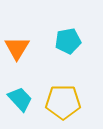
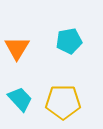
cyan pentagon: moved 1 px right
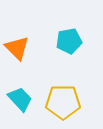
orange triangle: rotated 16 degrees counterclockwise
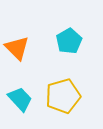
cyan pentagon: rotated 20 degrees counterclockwise
yellow pentagon: moved 6 px up; rotated 16 degrees counterclockwise
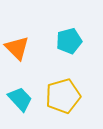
cyan pentagon: rotated 15 degrees clockwise
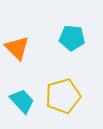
cyan pentagon: moved 3 px right, 3 px up; rotated 20 degrees clockwise
cyan trapezoid: moved 2 px right, 2 px down
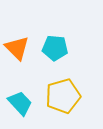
cyan pentagon: moved 17 px left, 10 px down
cyan trapezoid: moved 2 px left, 2 px down
